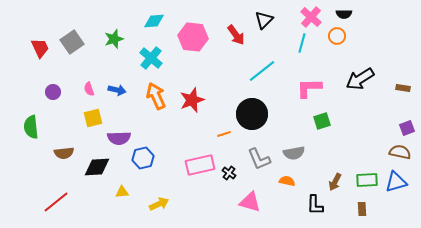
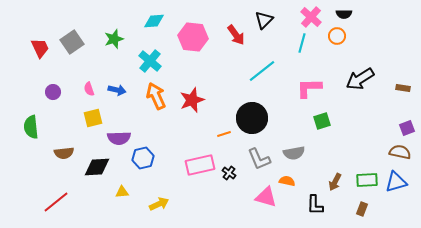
cyan cross at (151, 58): moved 1 px left, 3 px down
black circle at (252, 114): moved 4 px down
pink triangle at (250, 202): moved 16 px right, 5 px up
brown rectangle at (362, 209): rotated 24 degrees clockwise
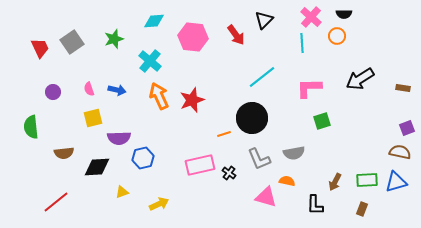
cyan line at (302, 43): rotated 18 degrees counterclockwise
cyan line at (262, 71): moved 6 px down
orange arrow at (156, 96): moved 3 px right
yellow triangle at (122, 192): rotated 16 degrees counterclockwise
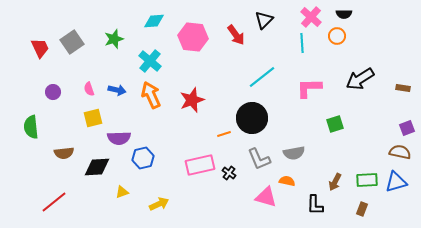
orange arrow at (159, 96): moved 8 px left, 1 px up
green square at (322, 121): moved 13 px right, 3 px down
red line at (56, 202): moved 2 px left
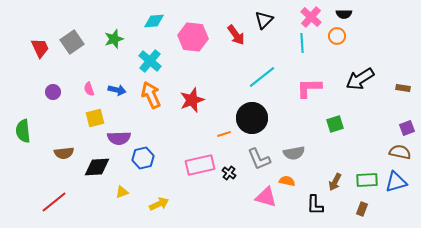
yellow square at (93, 118): moved 2 px right
green semicircle at (31, 127): moved 8 px left, 4 px down
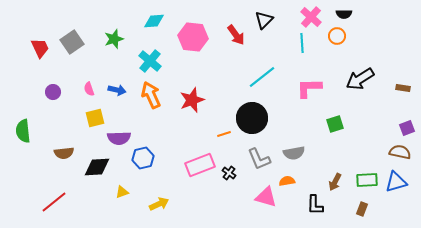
pink rectangle at (200, 165): rotated 8 degrees counterclockwise
orange semicircle at (287, 181): rotated 21 degrees counterclockwise
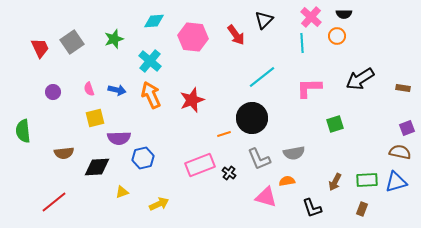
black L-shape at (315, 205): moved 3 px left, 3 px down; rotated 20 degrees counterclockwise
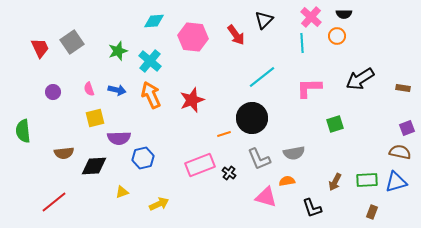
green star at (114, 39): moved 4 px right, 12 px down
black diamond at (97, 167): moved 3 px left, 1 px up
brown rectangle at (362, 209): moved 10 px right, 3 px down
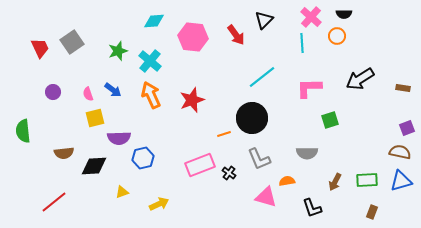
pink semicircle at (89, 89): moved 1 px left, 5 px down
blue arrow at (117, 90): moved 4 px left; rotated 24 degrees clockwise
green square at (335, 124): moved 5 px left, 4 px up
gray semicircle at (294, 153): moved 13 px right; rotated 10 degrees clockwise
blue triangle at (396, 182): moved 5 px right, 1 px up
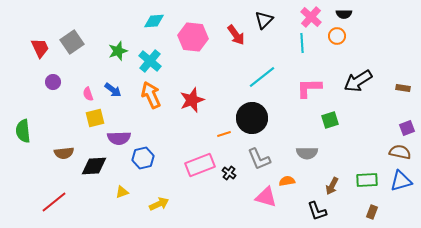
black arrow at (360, 79): moved 2 px left, 2 px down
purple circle at (53, 92): moved 10 px up
brown arrow at (335, 182): moved 3 px left, 4 px down
black L-shape at (312, 208): moved 5 px right, 3 px down
